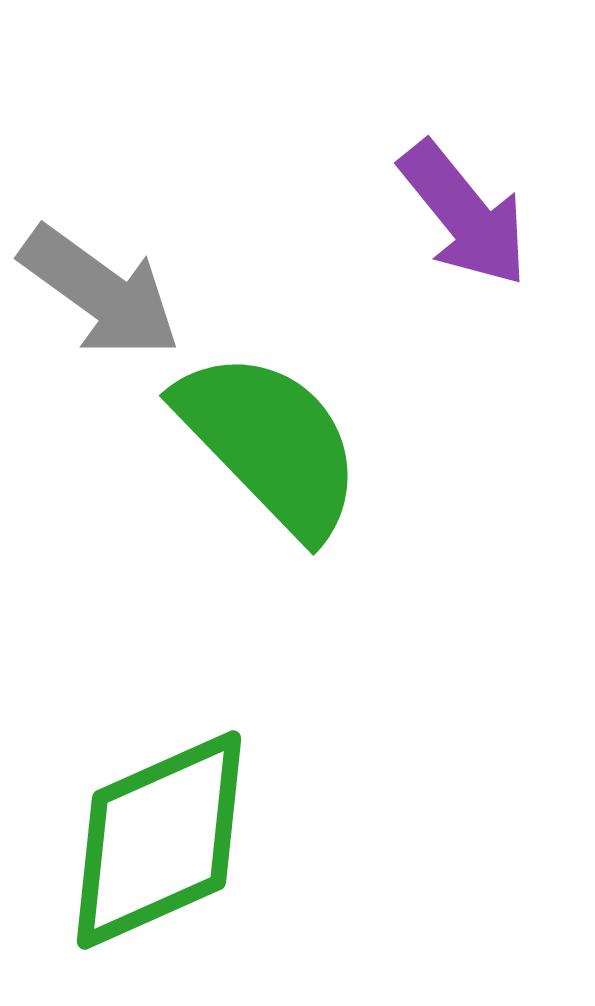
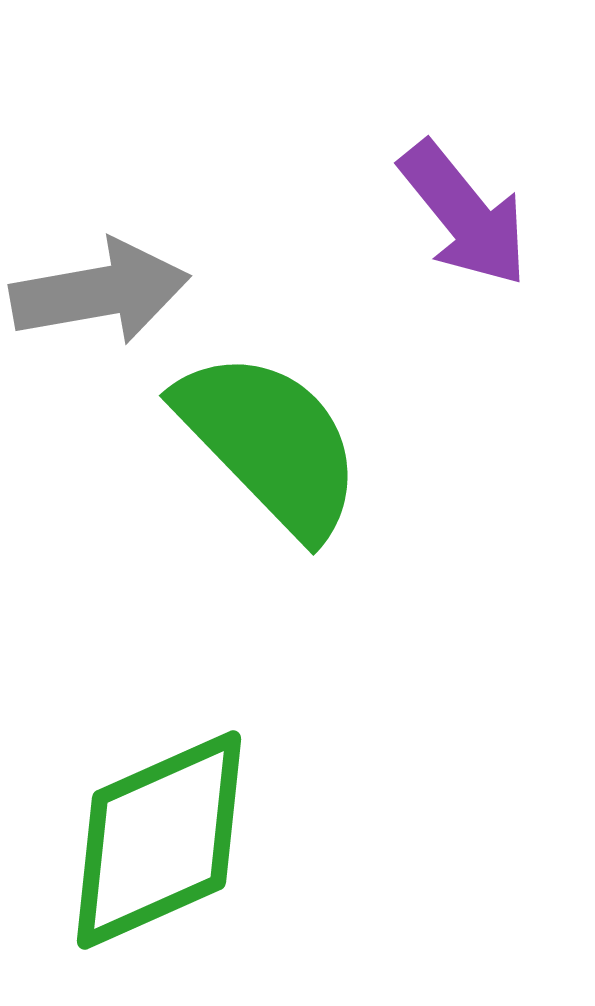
gray arrow: rotated 46 degrees counterclockwise
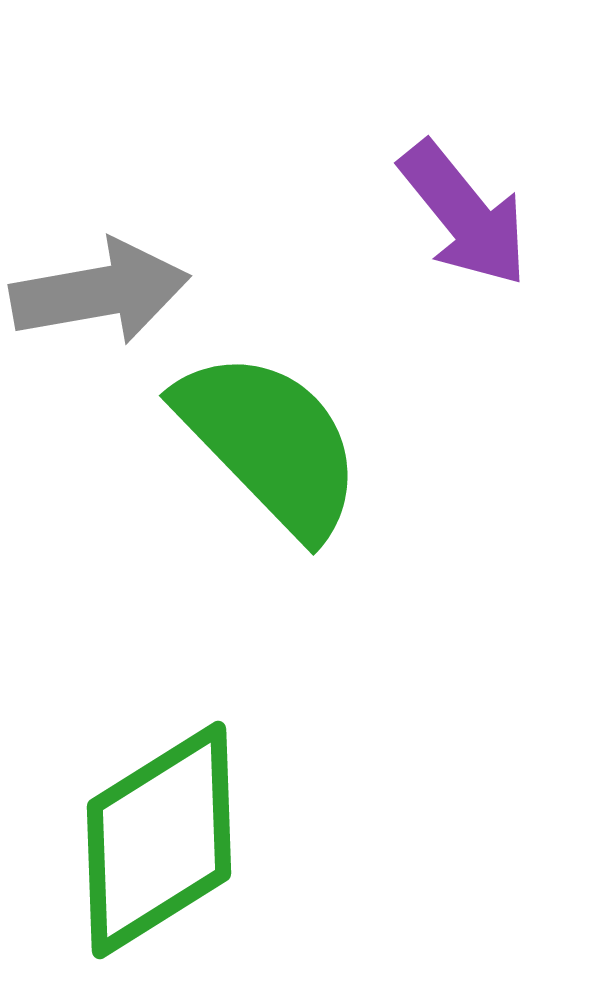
green diamond: rotated 8 degrees counterclockwise
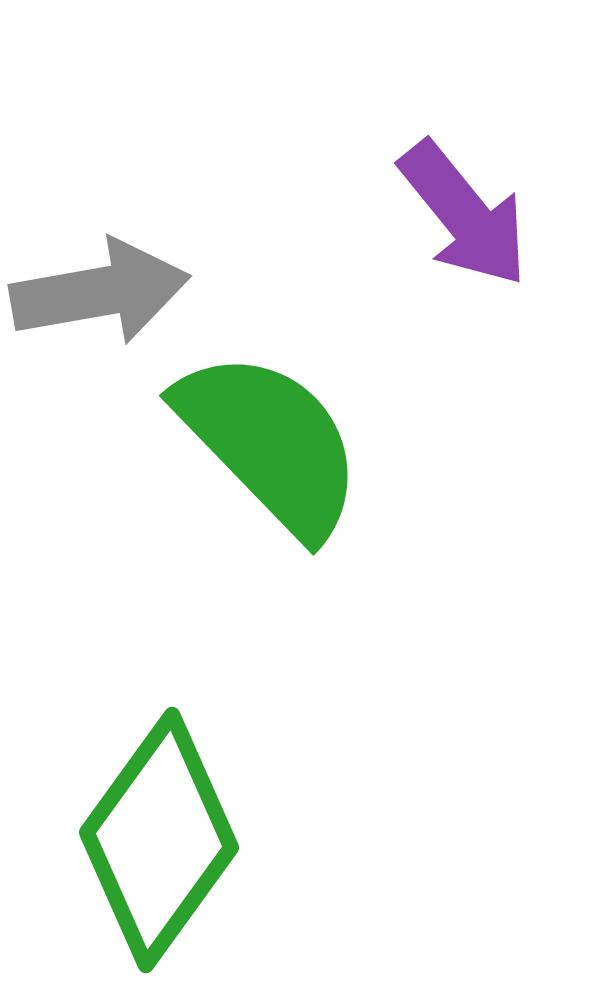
green diamond: rotated 22 degrees counterclockwise
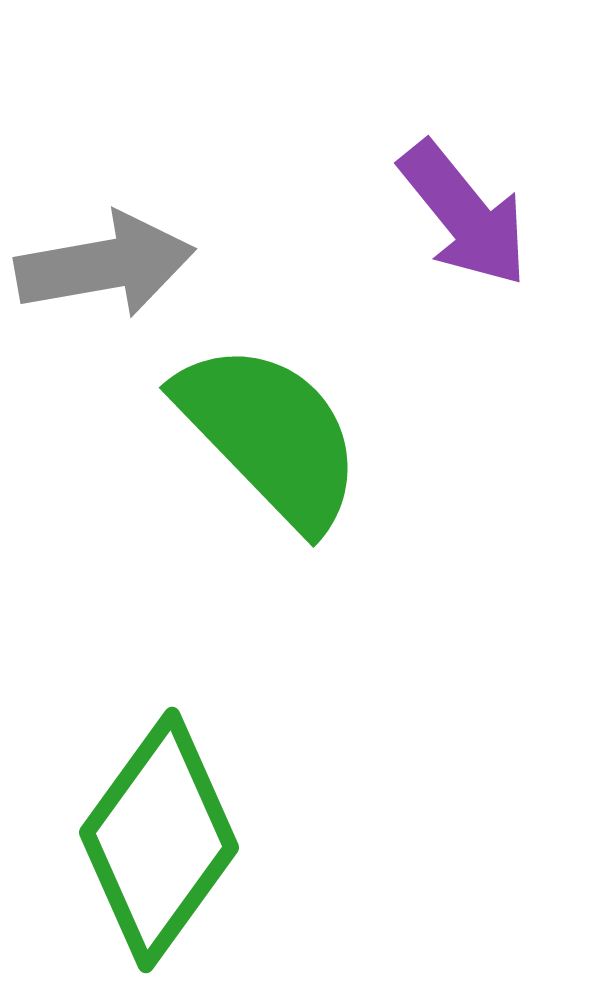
gray arrow: moved 5 px right, 27 px up
green semicircle: moved 8 px up
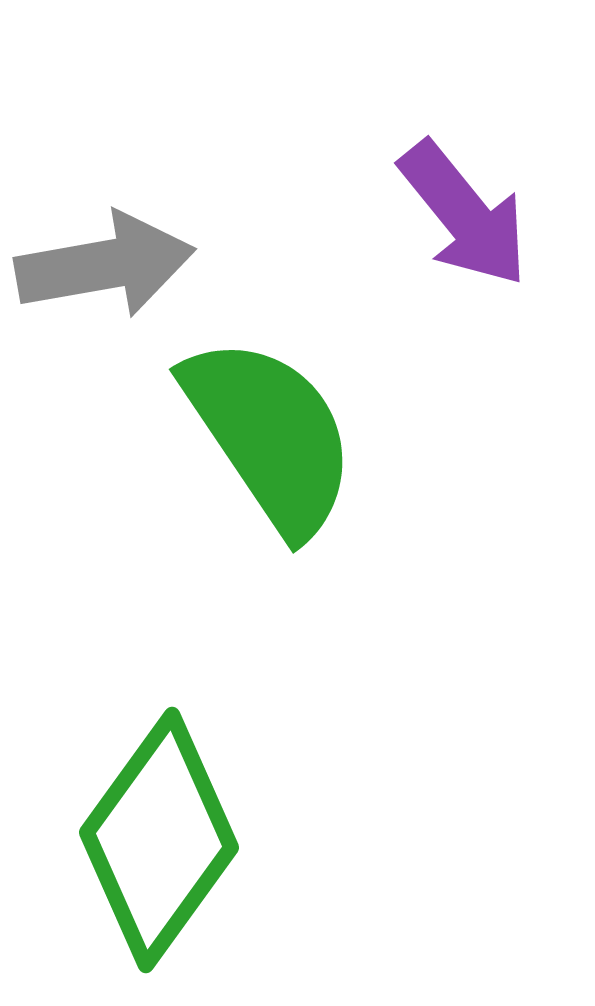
green semicircle: rotated 10 degrees clockwise
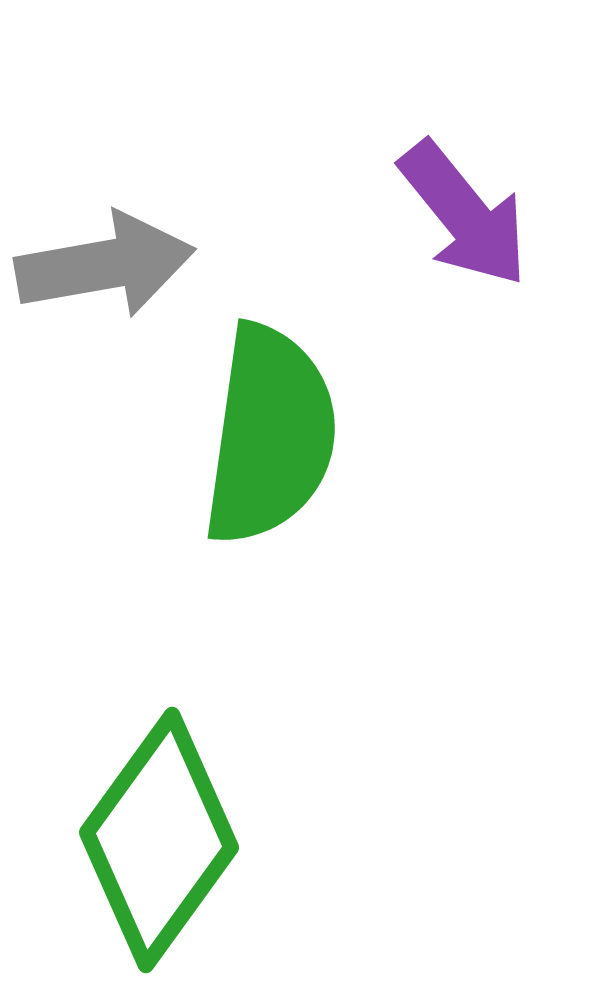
green semicircle: rotated 42 degrees clockwise
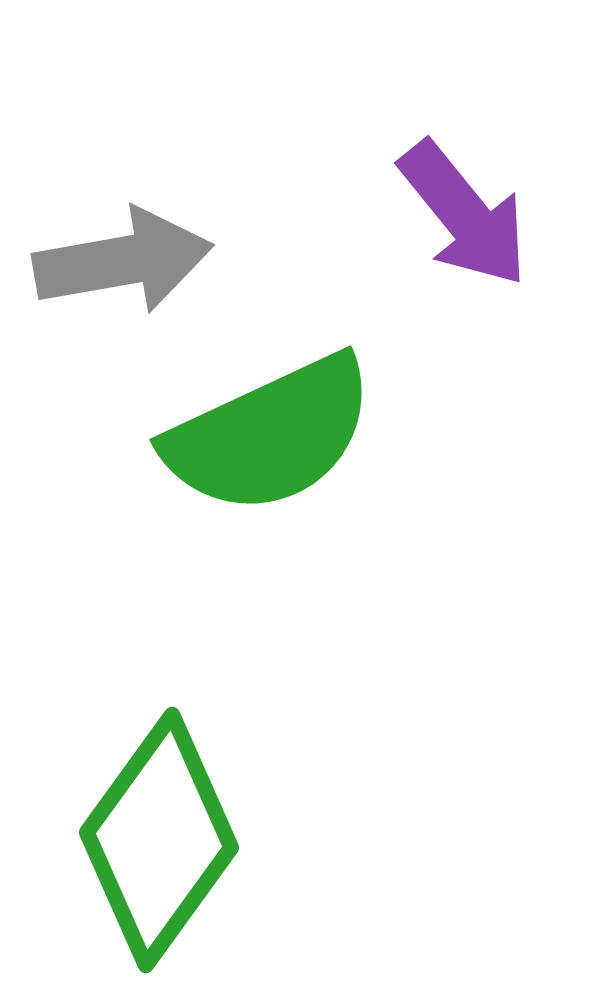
gray arrow: moved 18 px right, 4 px up
green semicircle: rotated 57 degrees clockwise
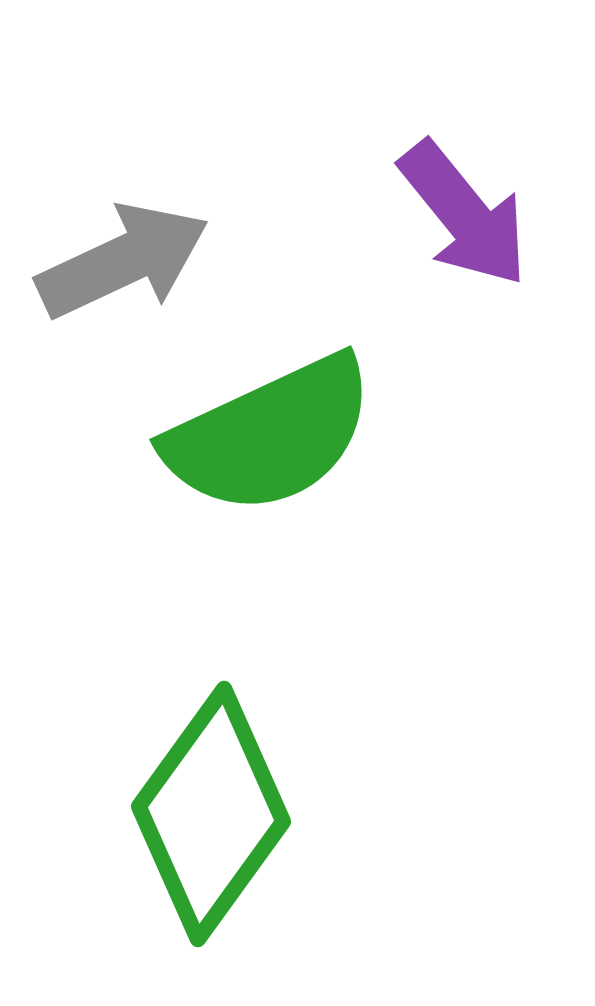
gray arrow: rotated 15 degrees counterclockwise
green diamond: moved 52 px right, 26 px up
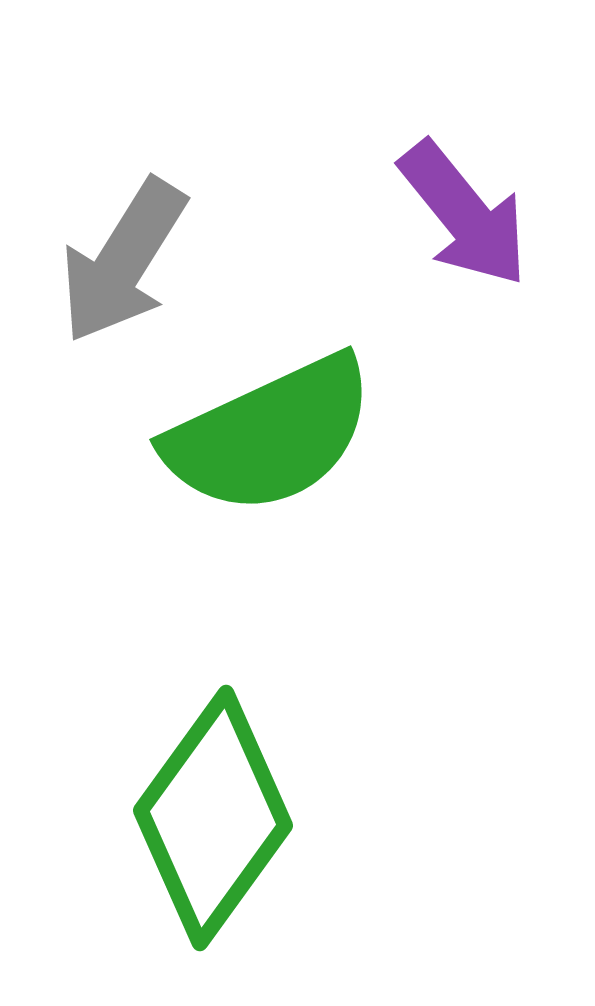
gray arrow: rotated 147 degrees clockwise
green diamond: moved 2 px right, 4 px down
